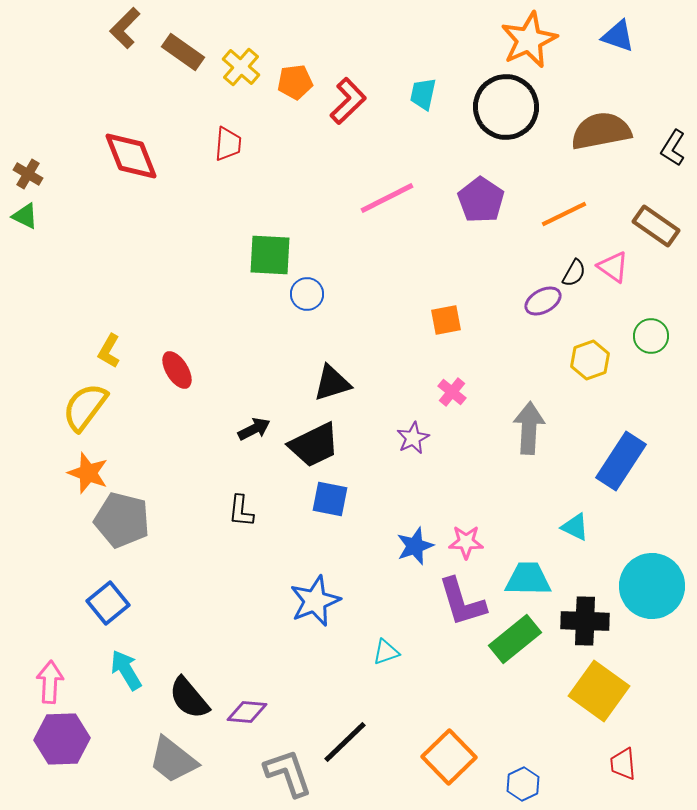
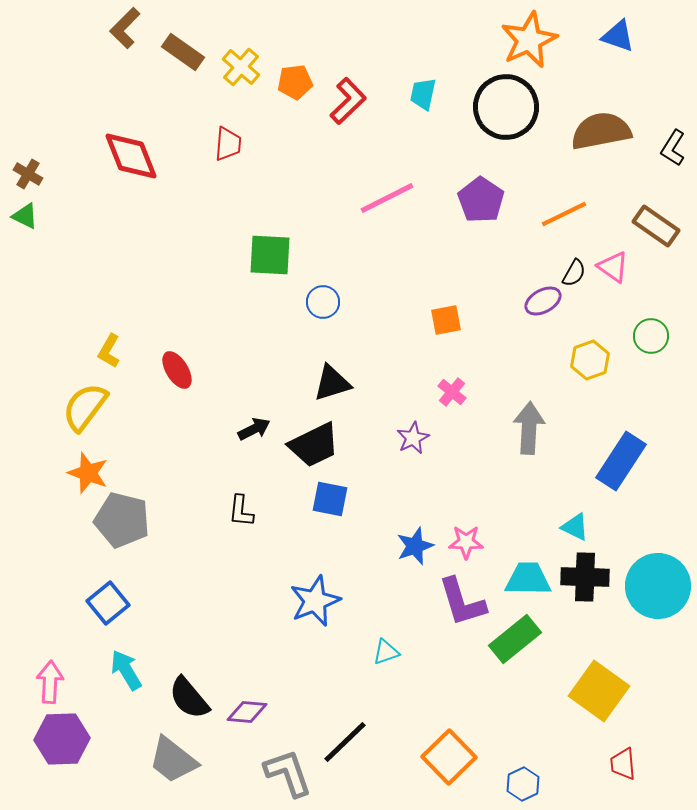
blue circle at (307, 294): moved 16 px right, 8 px down
cyan circle at (652, 586): moved 6 px right
black cross at (585, 621): moved 44 px up
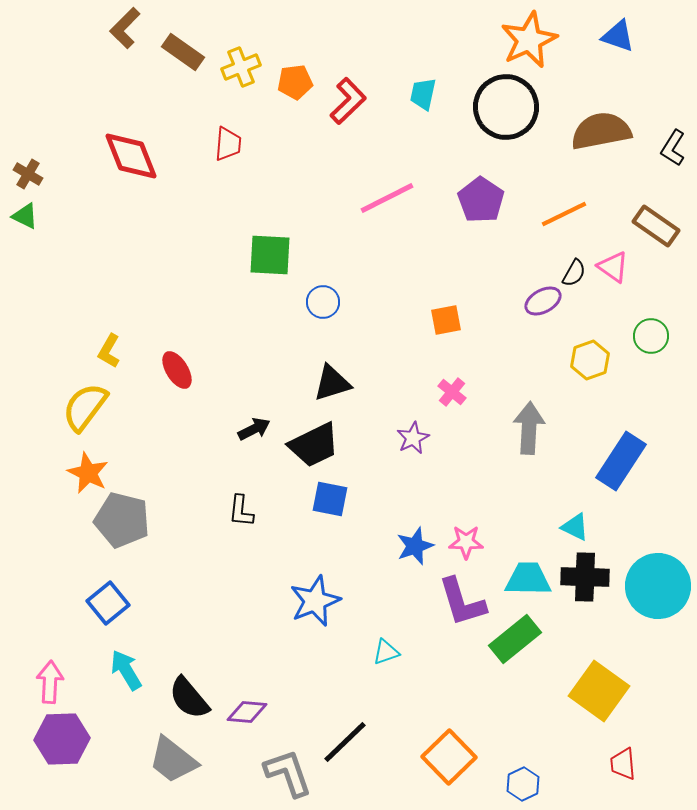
yellow cross at (241, 67): rotated 27 degrees clockwise
orange star at (88, 473): rotated 6 degrees clockwise
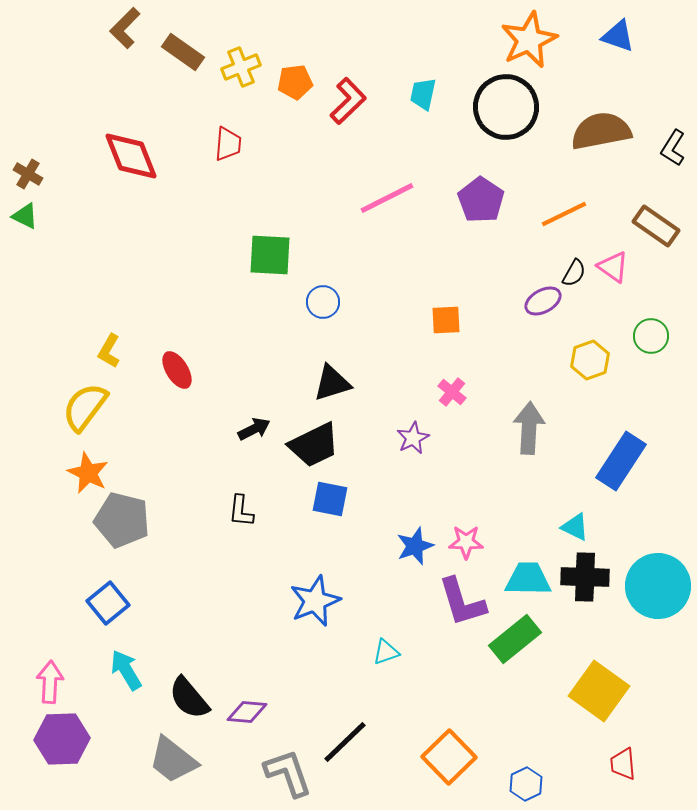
orange square at (446, 320): rotated 8 degrees clockwise
blue hexagon at (523, 784): moved 3 px right
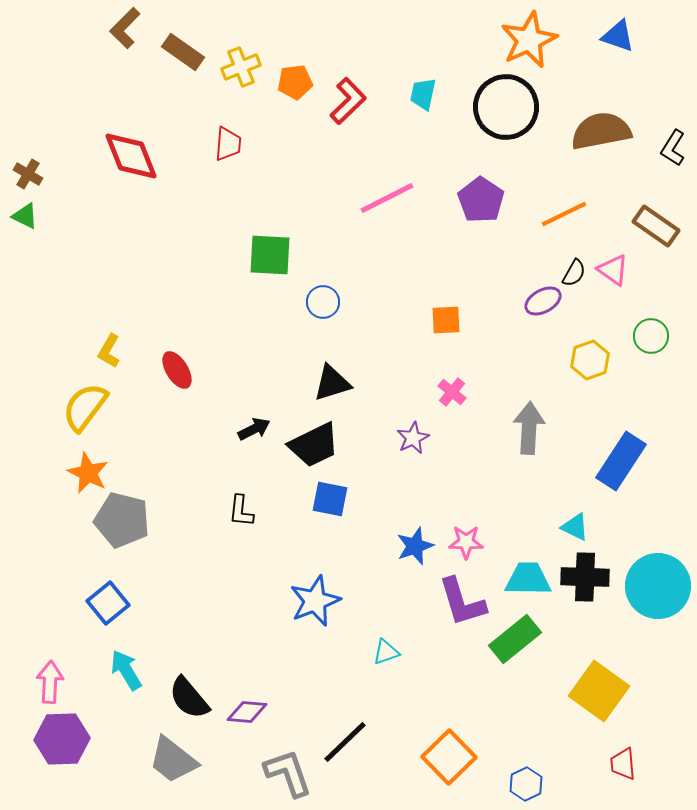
pink triangle at (613, 267): moved 3 px down
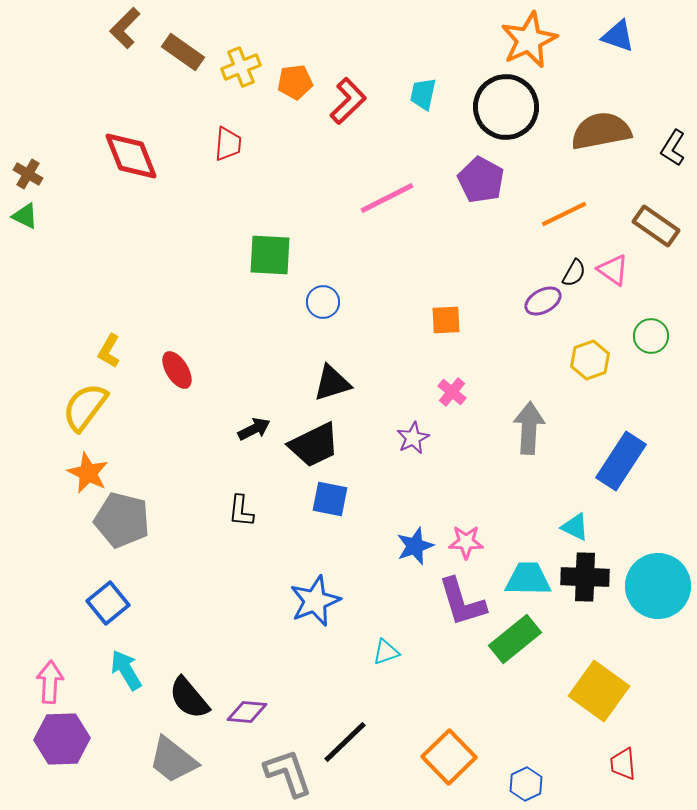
purple pentagon at (481, 200): moved 20 px up; rotated 6 degrees counterclockwise
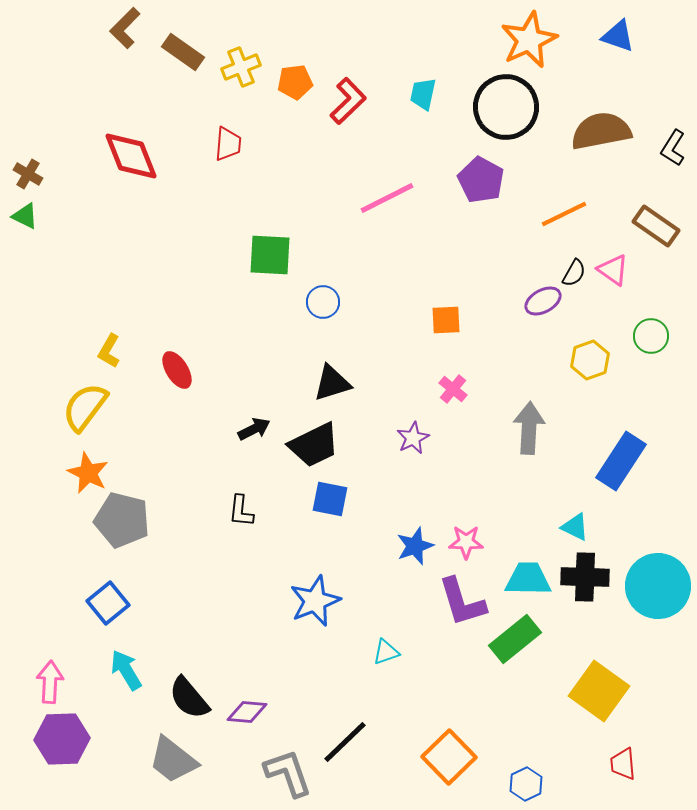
pink cross at (452, 392): moved 1 px right, 3 px up
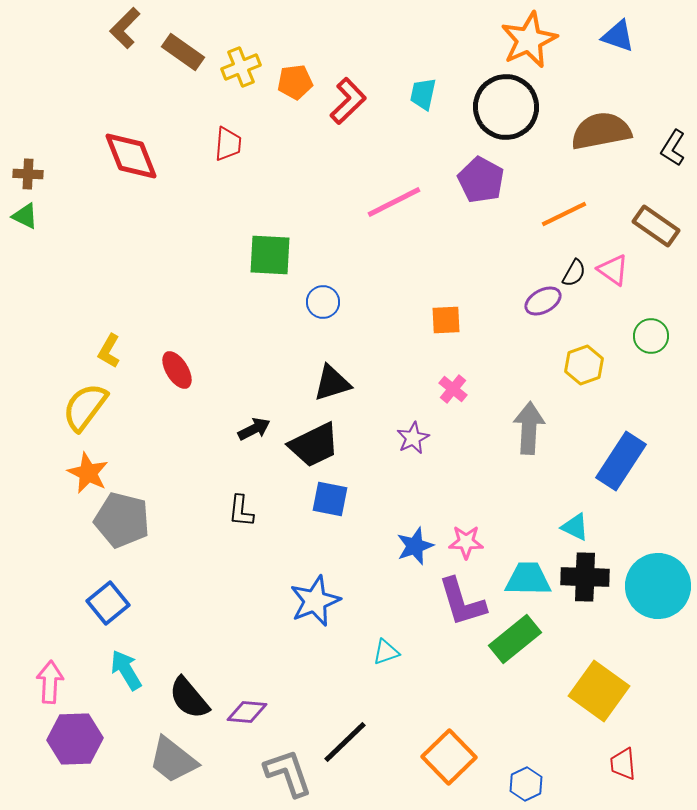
brown cross at (28, 174): rotated 28 degrees counterclockwise
pink line at (387, 198): moved 7 px right, 4 px down
yellow hexagon at (590, 360): moved 6 px left, 5 px down
purple hexagon at (62, 739): moved 13 px right
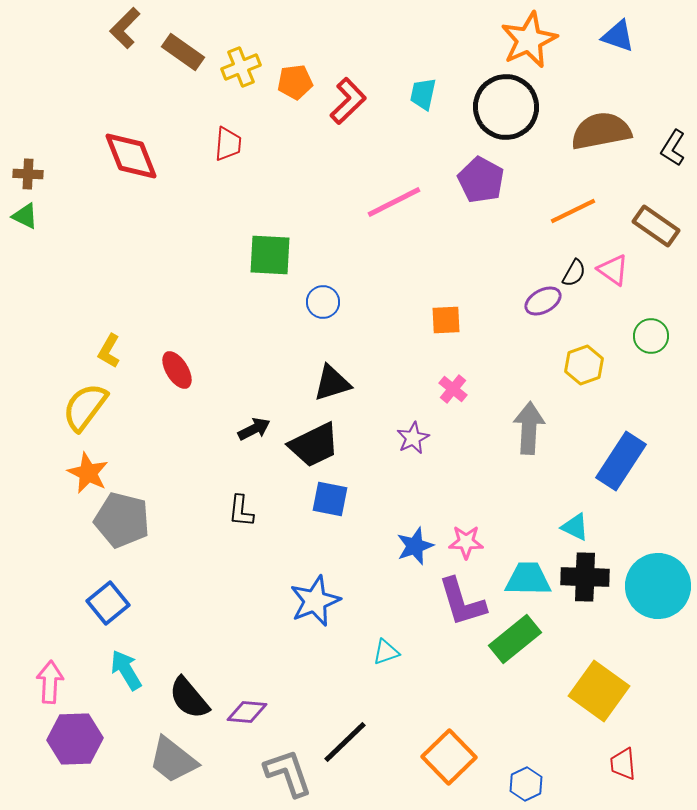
orange line at (564, 214): moved 9 px right, 3 px up
